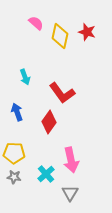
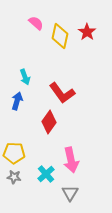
red star: rotated 18 degrees clockwise
blue arrow: moved 11 px up; rotated 36 degrees clockwise
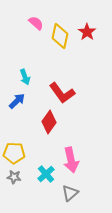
blue arrow: rotated 30 degrees clockwise
gray triangle: rotated 18 degrees clockwise
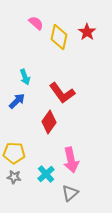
yellow diamond: moved 1 px left, 1 px down
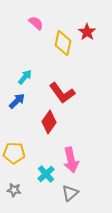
yellow diamond: moved 4 px right, 6 px down
cyan arrow: rotated 119 degrees counterclockwise
gray star: moved 13 px down
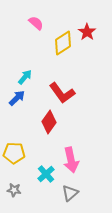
yellow diamond: rotated 45 degrees clockwise
blue arrow: moved 3 px up
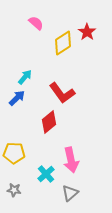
red diamond: rotated 15 degrees clockwise
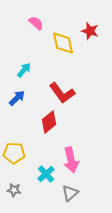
red star: moved 3 px right, 1 px up; rotated 18 degrees counterclockwise
yellow diamond: rotated 70 degrees counterclockwise
cyan arrow: moved 1 px left, 7 px up
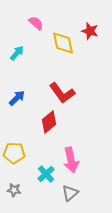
cyan arrow: moved 7 px left, 17 px up
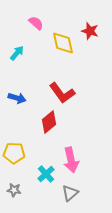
blue arrow: rotated 60 degrees clockwise
